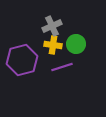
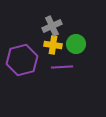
purple line: rotated 15 degrees clockwise
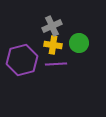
green circle: moved 3 px right, 1 px up
purple line: moved 6 px left, 3 px up
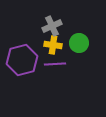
purple line: moved 1 px left
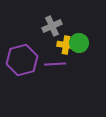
yellow cross: moved 13 px right
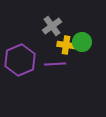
gray cross: rotated 12 degrees counterclockwise
green circle: moved 3 px right, 1 px up
purple hexagon: moved 2 px left; rotated 8 degrees counterclockwise
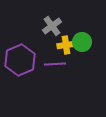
yellow cross: rotated 18 degrees counterclockwise
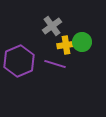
purple hexagon: moved 1 px left, 1 px down
purple line: rotated 20 degrees clockwise
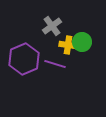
yellow cross: moved 2 px right; rotated 18 degrees clockwise
purple hexagon: moved 5 px right, 2 px up
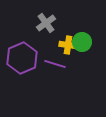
gray cross: moved 6 px left, 3 px up
purple hexagon: moved 2 px left, 1 px up
